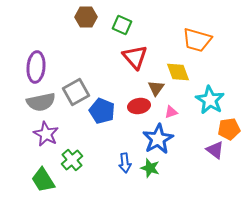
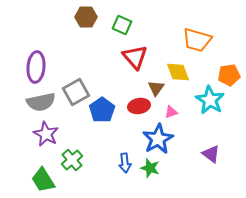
blue pentagon: moved 1 px up; rotated 15 degrees clockwise
orange pentagon: moved 54 px up
purple triangle: moved 4 px left, 4 px down
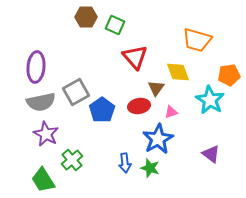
green square: moved 7 px left
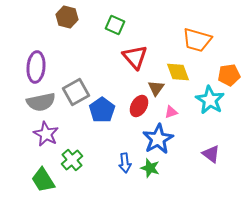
brown hexagon: moved 19 px left; rotated 15 degrees clockwise
red ellipse: rotated 50 degrees counterclockwise
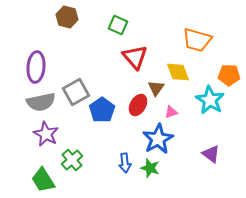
green square: moved 3 px right
orange pentagon: rotated 10 degrees clockwise
red ellipse: moved 1 px left, 1 px up
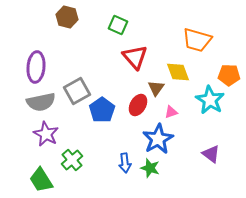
gray square: moved 1 px right, 1 px up
green trapezoid: moved 2 px left
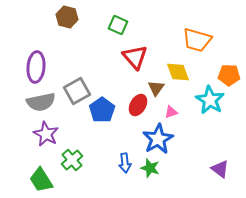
purple triangle: moved 9 px right, 15 px down
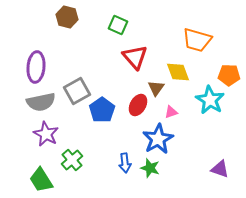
purple triangle: rotated 18 degrees counterclockwise
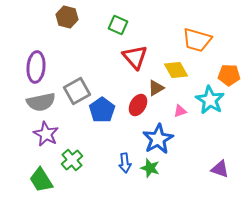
yellow diamond: moved 2 px left, 2 px up; rotated 10 degrees counterclockwise
brown triangle: rotated 24 degrees clockwise
pink triangle: moved 9 px right, 1 px up
